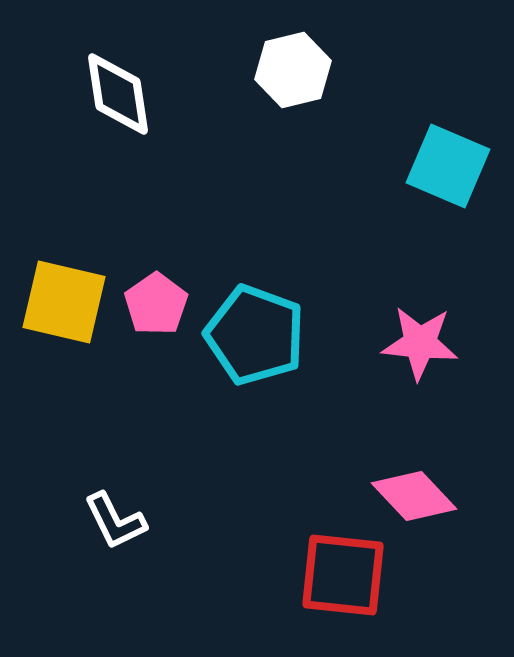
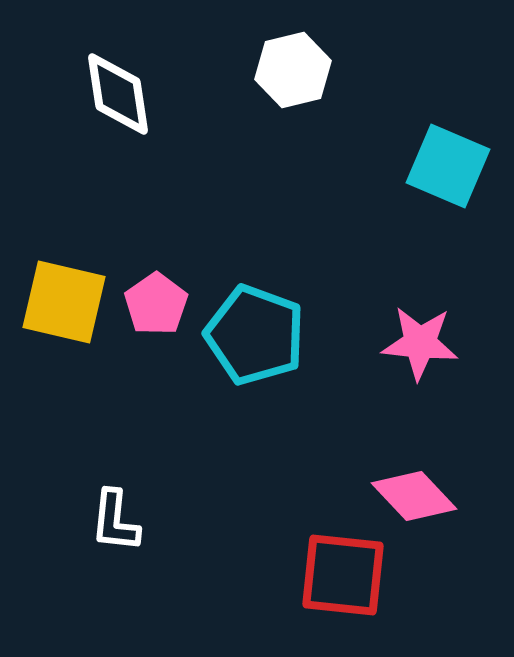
white L-shape: rotated 32 degrees clockwise
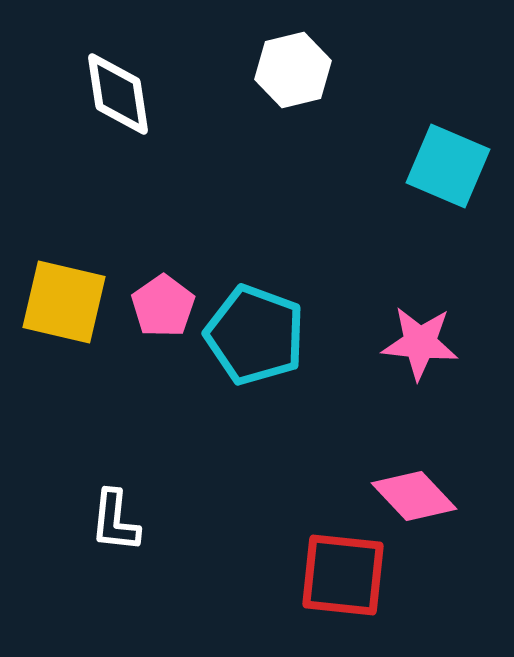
pink pentagon: moved 7 px right, 2 px down
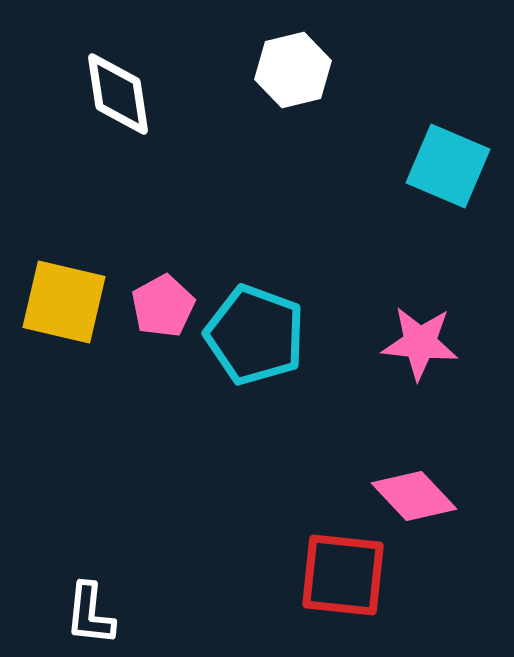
pink pentagon: rotated 6 degrees clockwise
white L-shape: moved 25 px left, 93 px down
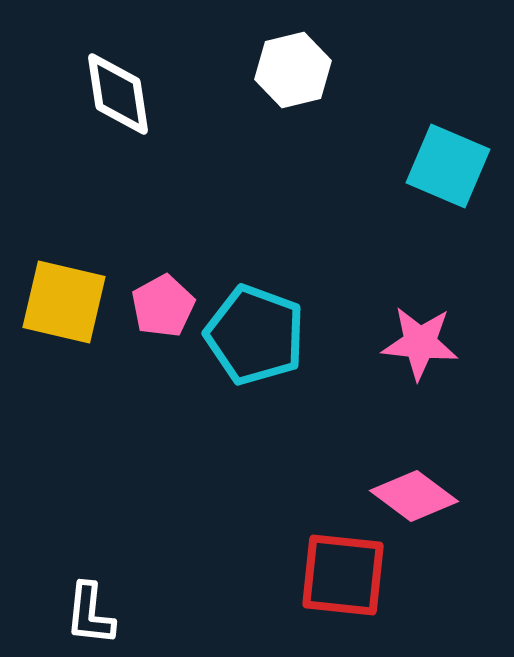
pink diamond: rotated 10 degrees counterclockwise
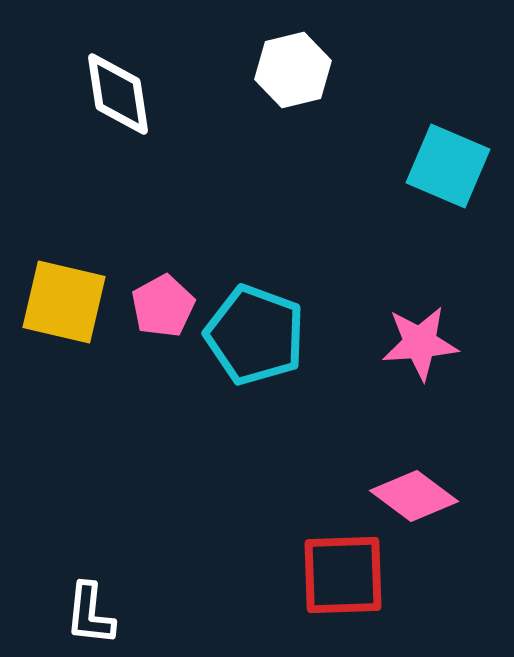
pink star: rotated 10 degrees counterclockwise
red square: rotated 8 degrees counterclockwise
